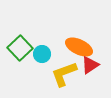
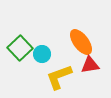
orange ellipse: moved 2 px right, 5 px up; rotated 28 degrees clockwise
red triangle: rotated 24 degrees clockwise
yellow L-shape: moved 5 px left, 3 px down
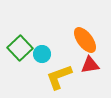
orange ellipse: moved 4 px right, 2 px up
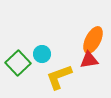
orange ellipse: moved 8 px right; rotated 64 degrees clockwise
green square: moved 2 px left, 15 px down
red triangle: moved 1 px left, 5 px up
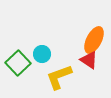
orange ellipse: moved 1 px right
red triangle: rotated 42 degrees clockwise
